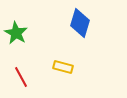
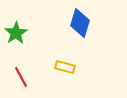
green star: rotated 10 degrees clockwise
yellow rectangle: moved 2 px right
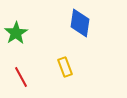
blue diamond: rotated 8 degrees counterclockwise
yellow rectangle: rotated 54 degrees clockwise
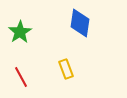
green star: moved 4 px right, 1 px up
yellow rectangle: moved 1 px right, 2 px down
